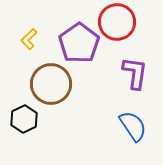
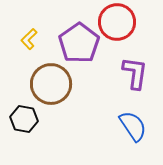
black hexagon: rotated 24 degrees counterclockwise
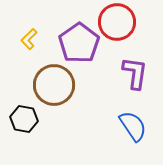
brown circle: moved 3 px right, 1 px down
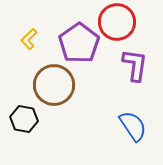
purple L-shape: moved 8 px up
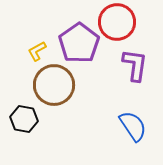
yellow L-shape: moved 8 px right, 12 px down; rotated 15 degrees clockwise
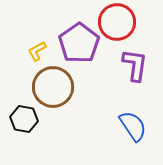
brown circle: moved 1 px left, 2 px down
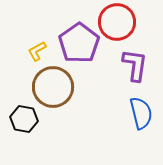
blue semicircle: moved 8 px right, 13 px up; rotated 20 degrees clockwise
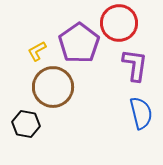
red circle: moved 2 px right, 1 px down
black hexagon: moved 2 px right, 5 px down
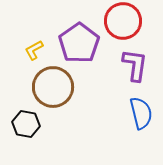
red circle: moved 4 px right, 2 px up
yellow L-shape: moved 3 px left, 1 px up
